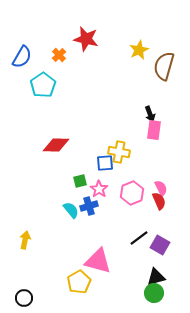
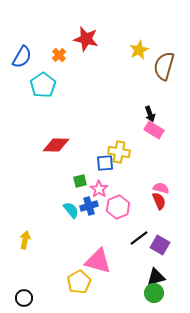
pink rectangle: rotated 66 degrees counterclockwise
pink semicircle: rotated 49 degrees counterclockwise
pink hexagon: moved 14 px left, 14 px down
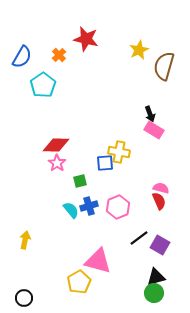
pink star: moved 42 px left, 26 px up
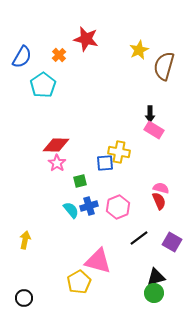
black arrow: rotated 21 degrees clockwise
purple square: moved 12 px right, 3 px up
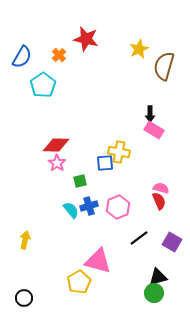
yellow star: moved 1 px up
black triangle: moved 2 px right
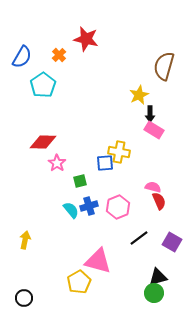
yellow star: moved 46 px down
red diamond: moved 13 px left, 3 px up
pink semicircle: moved 8 px left, 1 px up
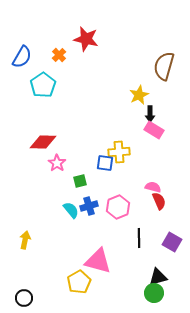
yellow cross: rotated 15 degrees counterclockwise
blue square: rotated 12 degrees clockwise
black line: rotated 54 degrees counterclockwise
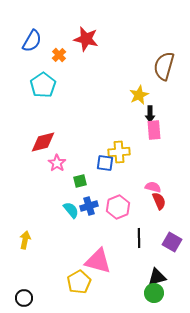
blue semicircle: moved 10 px right, 16 px up
pink rectangle: rotated 54 degrees clockwise
red diamond: rotated 16 degrees counterclockwise
black triangle: moved 1 px left
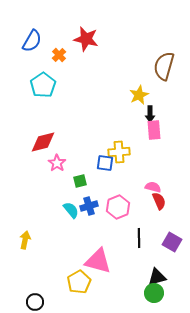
black circle: moved 11 px right, 4 px down
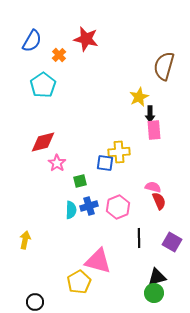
yellow star: moved 2 px down
cyan semicircle: rotated 42 degrees clockwise
